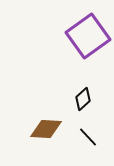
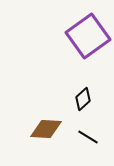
black line: rotated 15 degrees counterclockwise
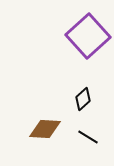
purple square: rotated 6 degrees counterclockwise
brown diamond: moved 1 px left
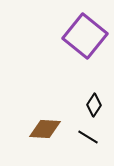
purple square: moved 3 px left; rotated 9 degrees counterclockwise
black diamond: moved 11 px right, 6 px down; rotated 15 degrees counterclockwise
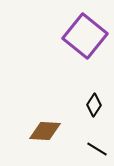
brown diamond: moved 2 px down
black line: moved 9 px right, 12 px down
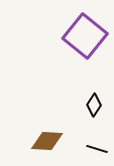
brown diamond: moved 2 px right, 10 px down
black line: rotated 15 degrees counterclockwise
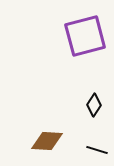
purple square: rotated 36 degrees clockwise
black line: moved 1 px down
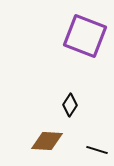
purple square: rotated 36 degrees clockwise
black diamond: moved 24 px left
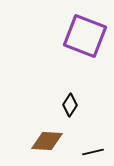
black line: moved 4 px left, 2 px down; rotated 30 degrees counterclockwise
